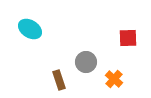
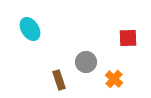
cyan ellipse: rotated 25 degrees clockwise
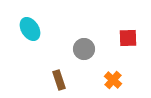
gray circle: moved 2 px left, 13 px up
orange cross: moved 1 px left, 1 px down
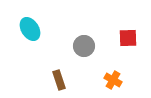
gray circle: moved 3 px up
orange cross: rotated 12 degrees counterclockwise
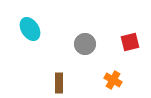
red square: moved 2 px right, 4 px down; rotated 12 degrees counterclockwise
gray circle: moved 1 px right, 2 px up
brown rectangle: moved 3 px down; rotated 18 degrees clockwise
